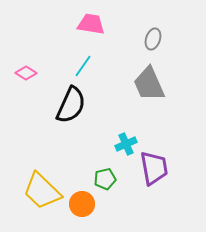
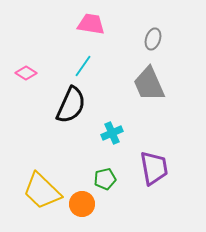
cyan cross: moved 14 px left, 11 px up
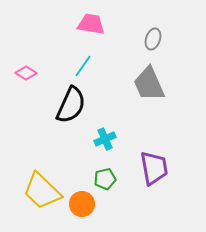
cyan cross: moved 7 px left, 6 px down
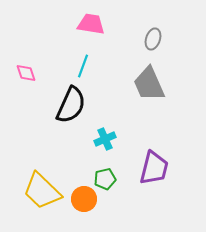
cyan line: rotated 15 degrees counterclockwise
pink diamond: rotated 40 degrees clockwise
purple trapezoid: rotated 24 degrees clockwise
orange circle: moved 2 px right, 5 px up
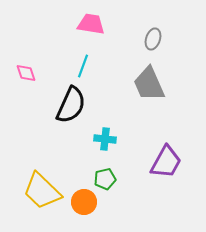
cyan cross: rotated 30 degrees clockwise
purple trapezoid: moved 12 px right, 6 px up; rotated 15 degrees clockwise
orange circle: moved 3 px down
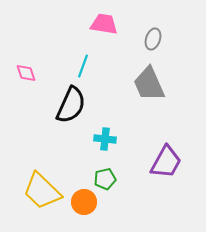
pink trapezoid: moved 13 px right
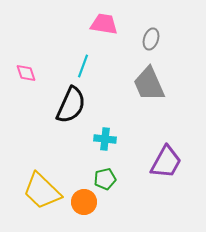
gray ellipse: moved 2 px left
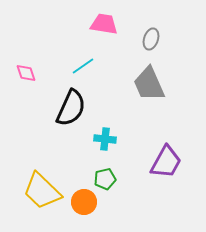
cyan line: rotated 35 degrees clockwise
black semicircle: moved 3 px down
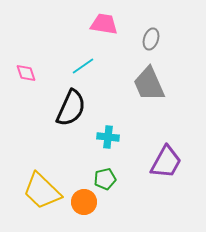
cyan cross: moved 3 px right, 2 px up
